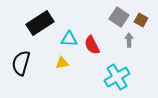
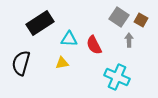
red semicircle: moved 2 px right
cyan cross: rotated 35 degrees counterclockwise
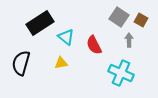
cyan triangle: moved 3 px left, 2 px up; rotated 36 degrees clockwise
yellow triangle: moved 1 px left
cyan cross: moved 4 px right, 4 px up
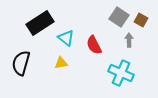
cyan triangle: moved 1 px down
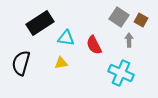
cyan triangle: rotated 30 degrees counterclockwise
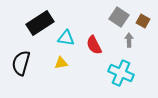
brown square: moved 2 px right, 1 px down
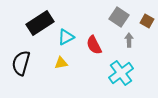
brown square: moved 4 px right
cyan triangle: moved 1 px up; rotated 36 degrees counterclockwise
cyan cross: rotated 30 degrees clockwise
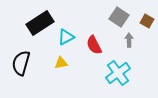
cyan cross: moved 3 px left
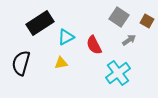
gray arrow: rotated 56 degrees clockwise
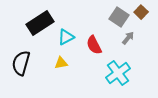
brown square: moved 6 px left, 9 px up; rotated 16 degrees clockwise
gray arrow: moved 1 px left, 2 px up; rotated 16 degrees counterclockwise
